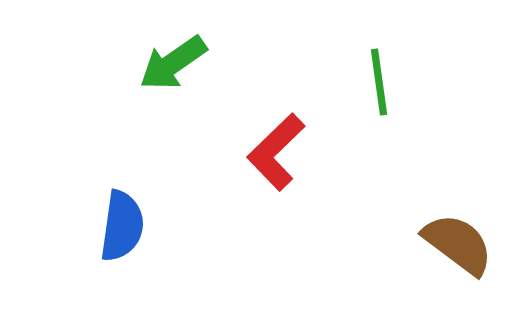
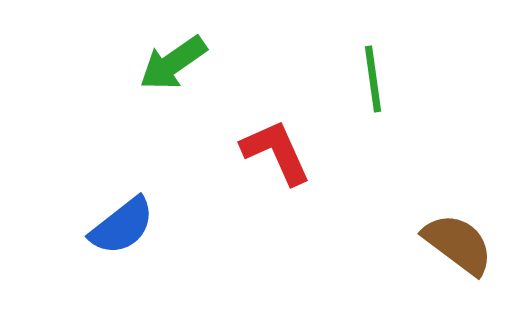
green line: moved 6 px left, 3 px up
red L-shape: rotated 110 degrees clockwise
blue semicircle: rotated 44 degrees clockwise
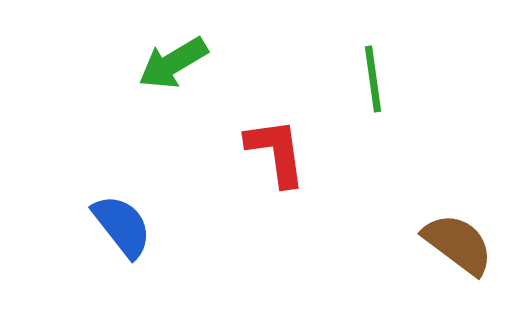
green arrow: rotated 4 degrees clockwise
red L-shape: rotated 16 degrees clockwise
blue semicircle: rotated 90 degrees counterclockwise
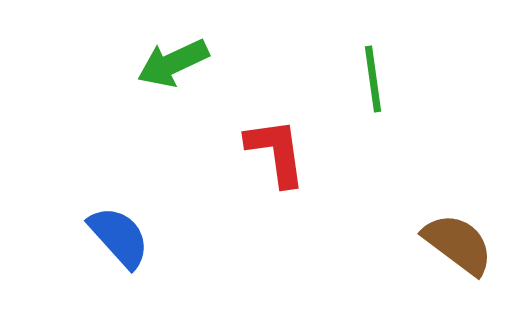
green arrow: rotated 6 degrees clockwise
blue semicircle: moved 3 px left, 11 px down; rotated 4 degrees counterclockwise
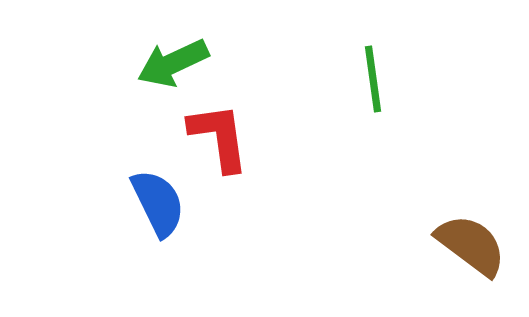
red L-shape: moved 57 px left, 15 px up
blue semicircle: moved 39 px right, 34 px up; rotated 16 degrees clockwise
brown semicircle: moved 13 px right, 1 px down
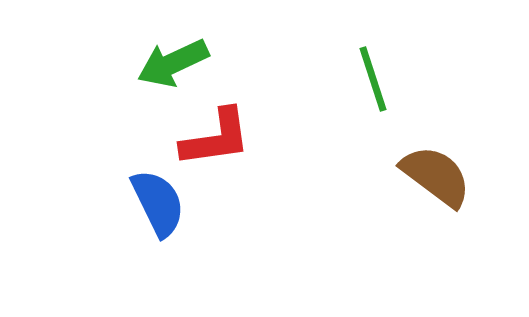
green line: rotated 10 degrees counterclockwise
red L-shape: moved 3 px left, 1 px down; rotated 90 degrees clockwise
brown semicircle: moved 35 px left, 69 px up
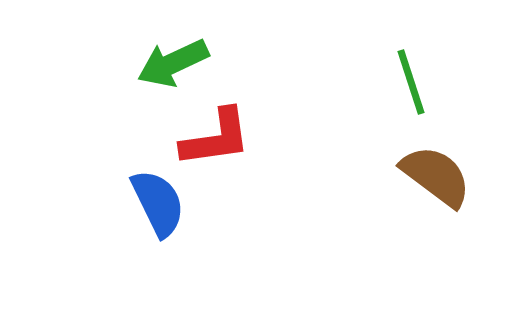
green line: moved 38 px right, 3 px down
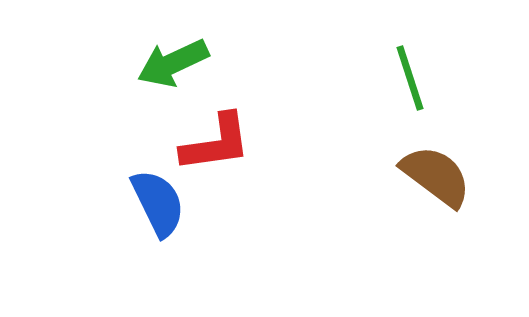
green line: moved 1 px left, 4 px up
red L-shape: moved 5 px down
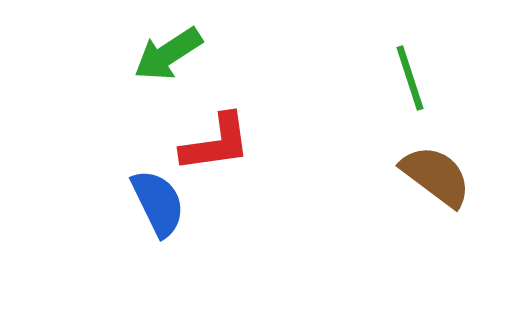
green arrow: moved 5 px left, 9 px up; rotated 8 degrees counterclockwise
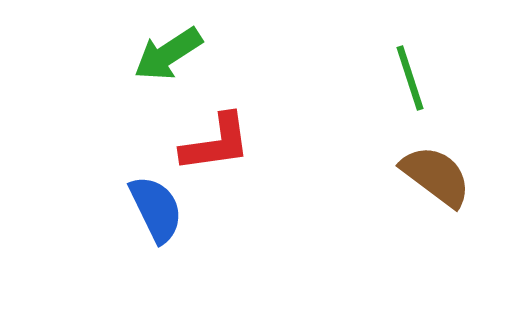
blue semicircle: moved 2 px left, 6 px down
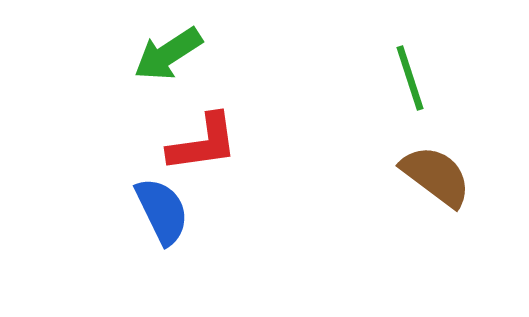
red L-shape: moved 13 px left
blue semicircle: moved 6 px right, 2 px down
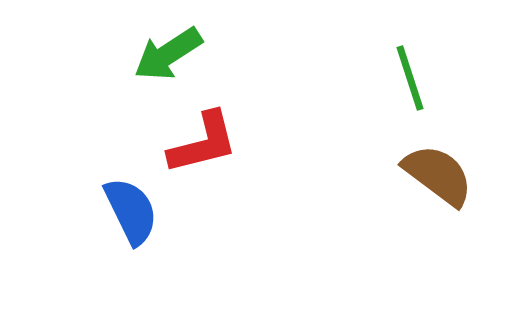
red L-shape: rotated 6 degrees counterclockwise
brown semicircle: moved 2 px right, 1 px up
blue semicircle: moved 31 px left
